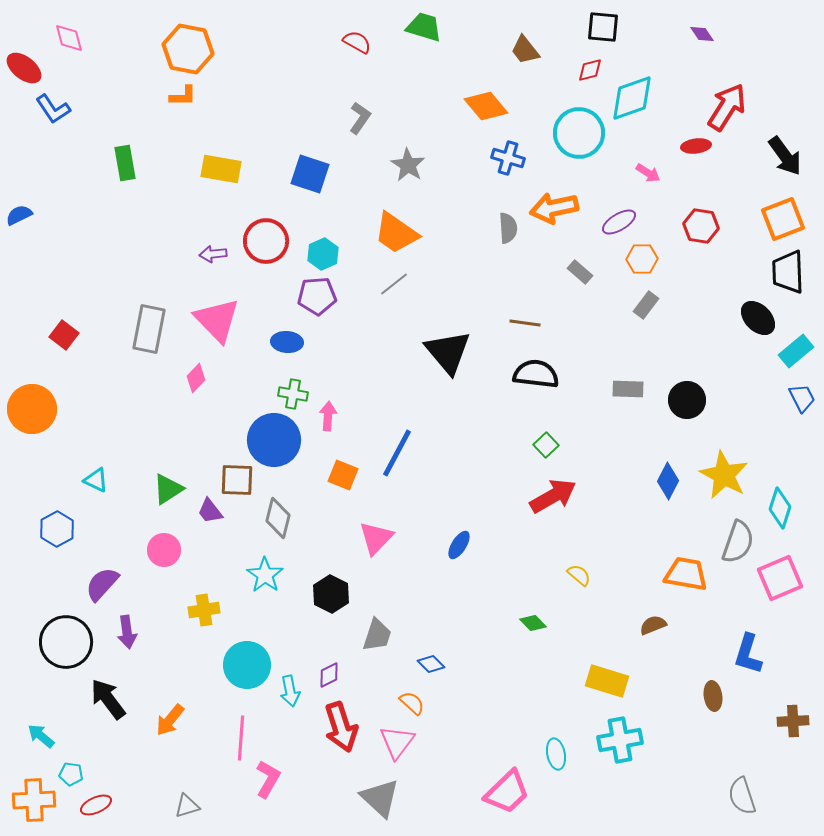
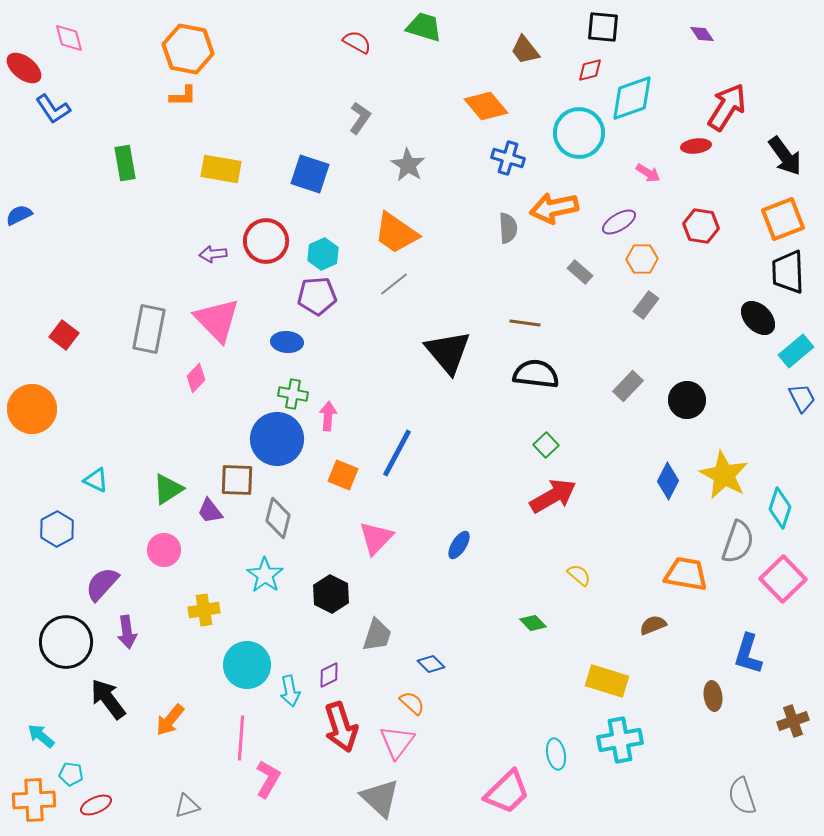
gray rectangle at (628, 389): moved 3 px up; rotated 48 degrees counterclockwise
blue circle at (274, 440): moved 3 px right, 1 px up
pink square at (780, 578): moved 3 px right, 1 px down; rotated 21 degrees counterclockwise
brown cross at (793, 721): rotated 16 degrees counterclockwise
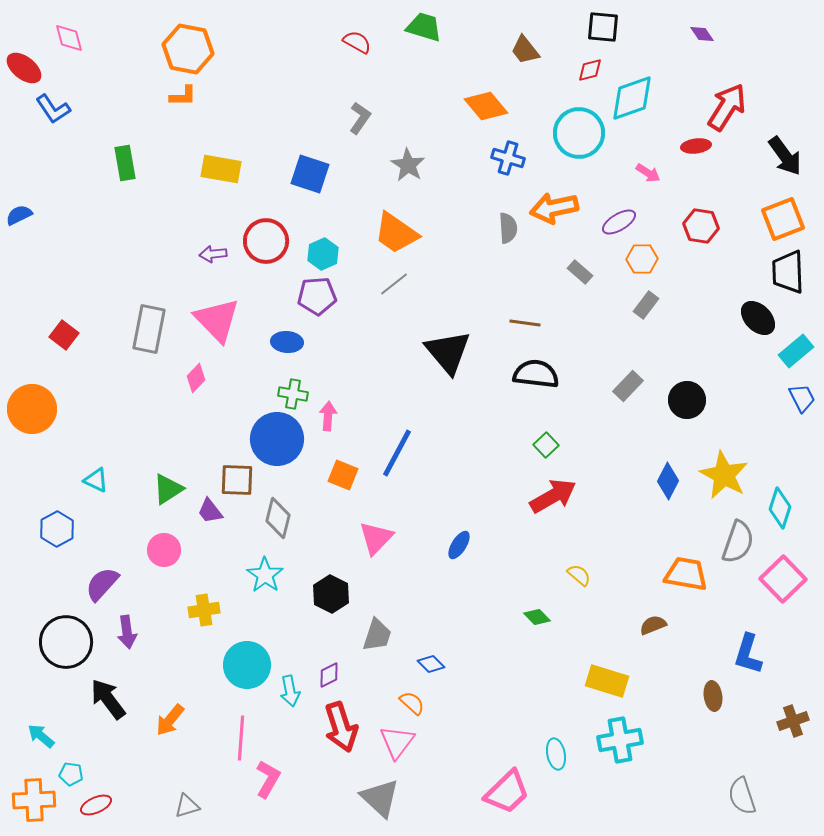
green diamond at (533, 623): moved 4 px right, 6 px up
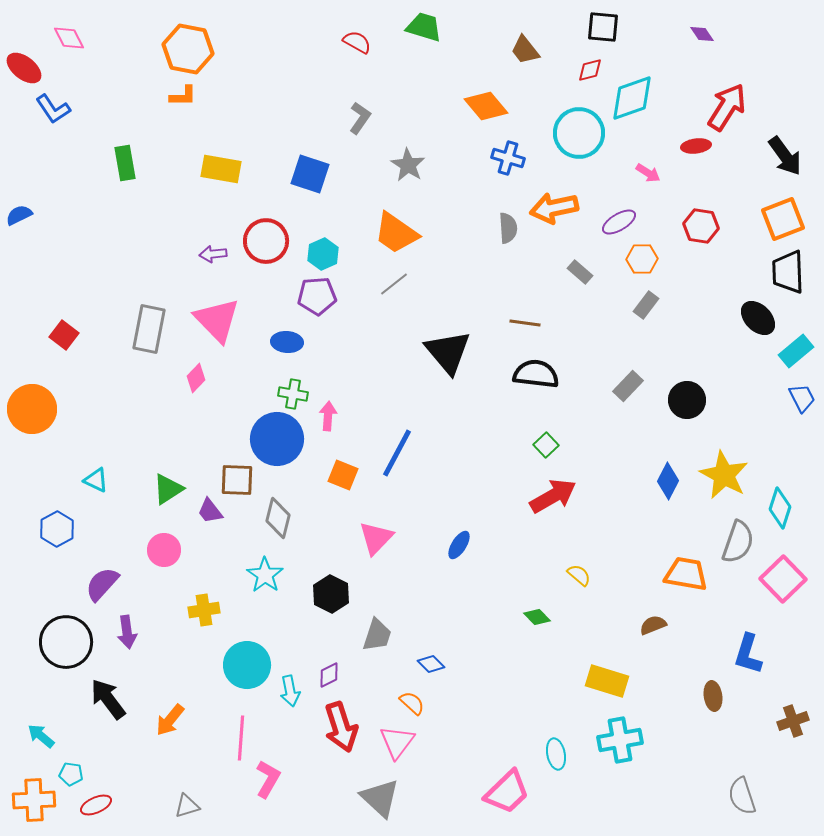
pink diamond at (69, 38): rotated 12 degrees counterclockwise
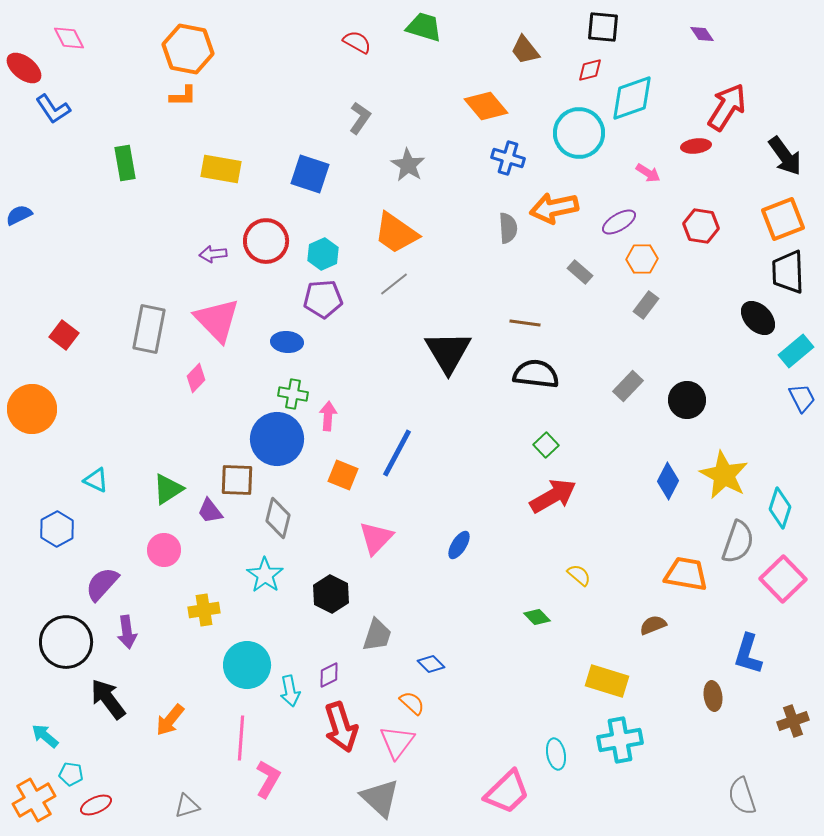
purple pentagon at (317, 296): moved 6 px right, 3 px down
black triangle at (448, 352): rotated 9 degrees clockwise
cyan arrow at (41, 736): moved 4 px right
orange cross at (34, 800): rotated 27 degrees counterclockwise
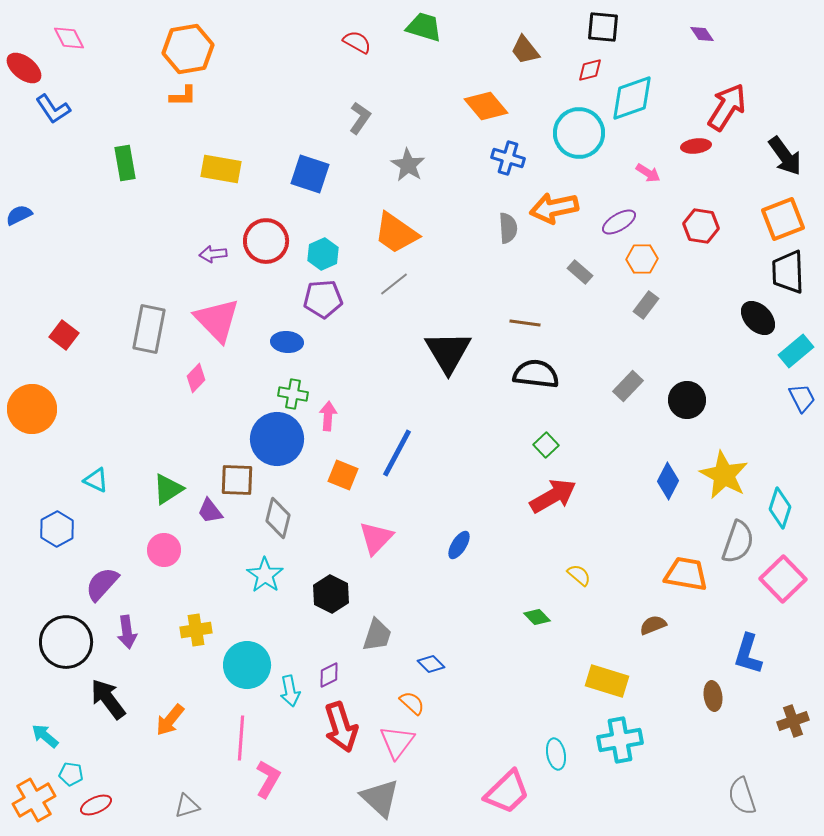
orange hexagon at (188, 49): rotated 21 degrees counterclockwise
yellow cross at (204, 610): moved 8 px left, 20 px down
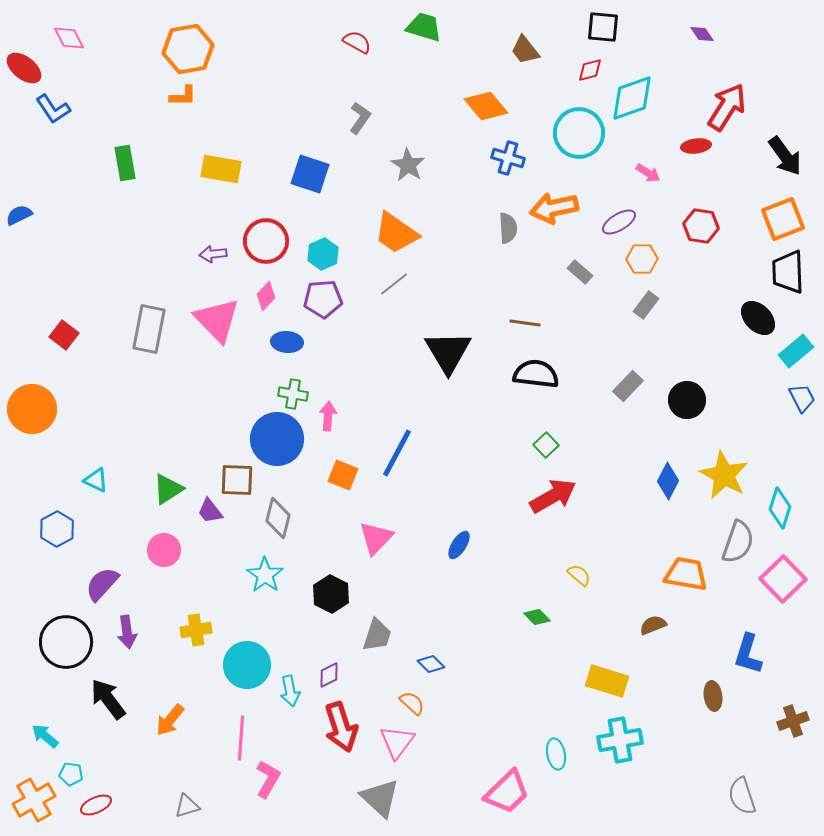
pink diamond at (196, 378): moved 70 px right, 82 px up
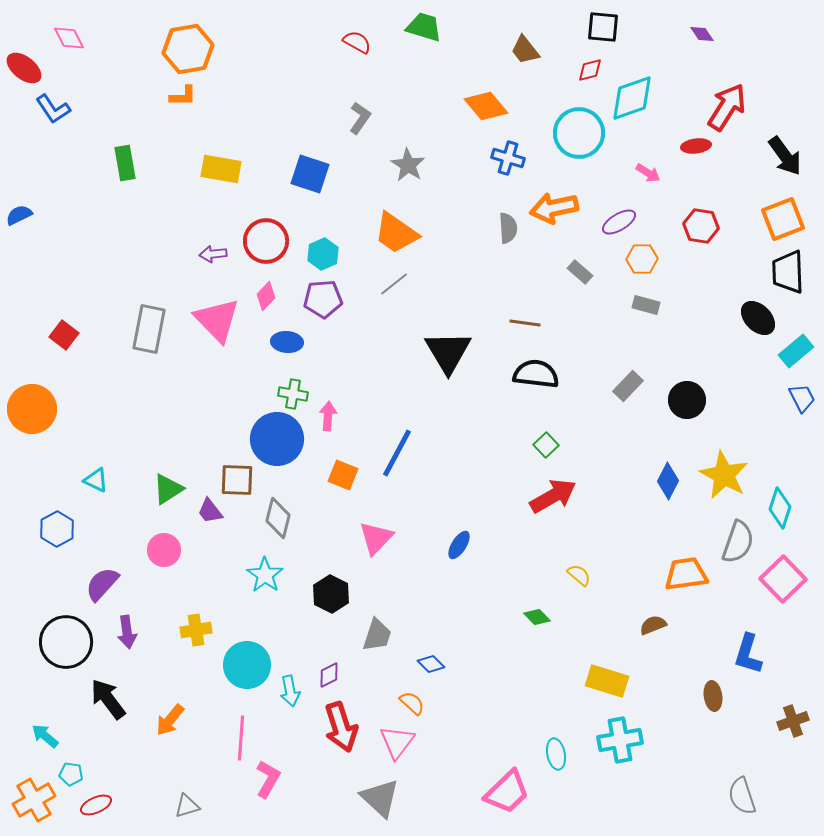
gray rectangle at (646, 305): rotated 68 degrees clockwise
orange trapezoid at (686, 574): rotated 18 degrees counterclockwise
